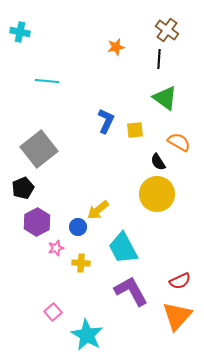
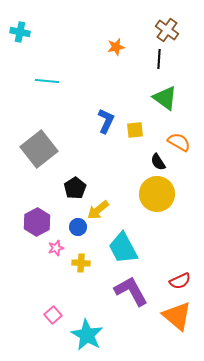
black pentagon: moved 52 px right; rotated 10 degrees counterclockwise
pink square: moved 3 px down
orange triangle: rotated 32 degrees counterclockwise
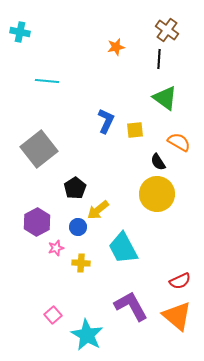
purple L-shape: moved 15 px down
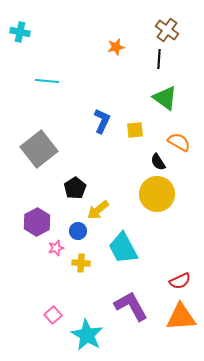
blue L-shape: moved 4 px left
blue circle: moved 4 px down
orange triangle: moved 4 px right, 1 px down; rotated 44 degrees counterclockwise
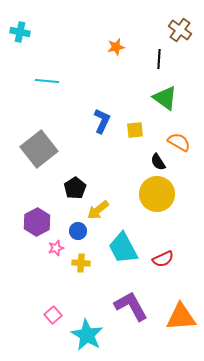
brown cross: moved 13 px right
red semicircle: moved 17 px left, 22 px up
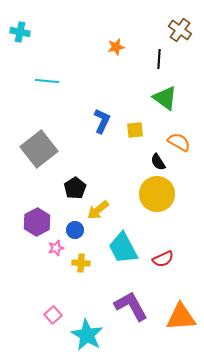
blue circle: moved 3 px left, 1 px up
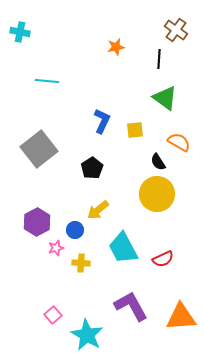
brown cross: moved 4 px left
black pentagon: moved 17 px right, 20 px up
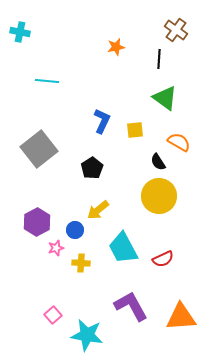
yellow circle: moved 2 px right, 2 px down
cyan star: rotated 20 degrees counterclockwise
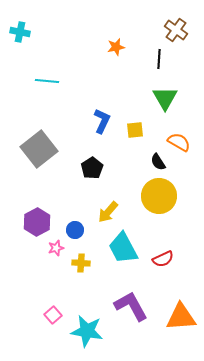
green triangle: rotated 24 degrees clockwise
yellow arrow: moved 10 px right, 2 px down; rotated 10 degrees counterclockwise
cyan star: moved 4 px up
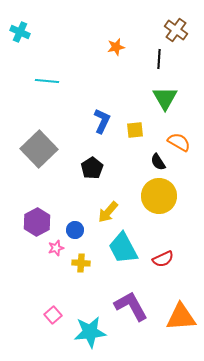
cyan cross: rotated 12 degrees clockwise
gray square: rotated 6 degrees counterclockwise
cyan star: moved 3 px right, 1 px down; rotated 16 degrees counterclockwise
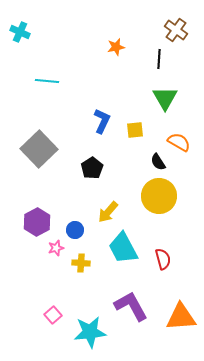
red semicircle: rotated 80 degrees counterclockwise
